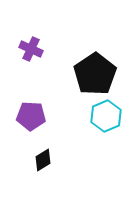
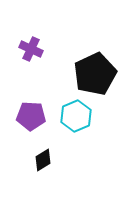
black pentagon: rotated 9 degrees clockwise
cyan hexagon: moved 30 px left
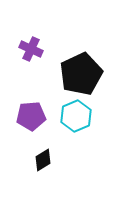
black pentagon: moved 14 px left
purple pentagon: rotated 8 degrees counterclockwise
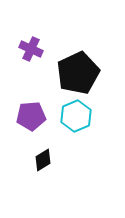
black pentagon: moved 3 px left, 1 px up
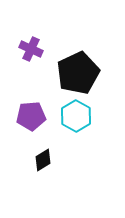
cyan hexagon: rotated 8 degrees counterclockwise
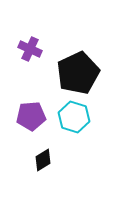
purple cross: moved 1 px left
cyan hexagon: moved 2 px left, 1 px down; rotated 12 degrees counterclockwise
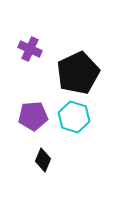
purple pentagon: moved 2 px right
black diamond: rotated 35 degrees counterclockwise
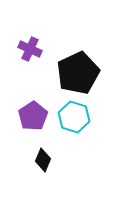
purple pentagon: rotated 28 degrees counterclockwise
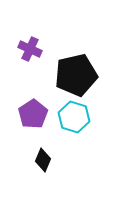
black pentagon: moved 2 px left, 2 px down; rotated 12 degrees clockwise
purple pentagon: moved 2 px up
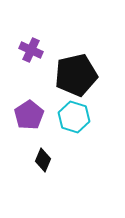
purple cross: moved 1 px right, 1 px down
purple pentagon: moved 4 px left, 1 px down
